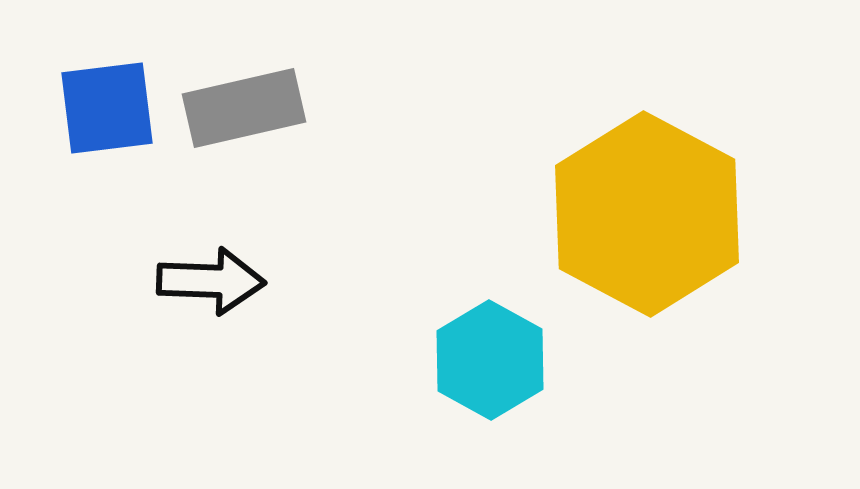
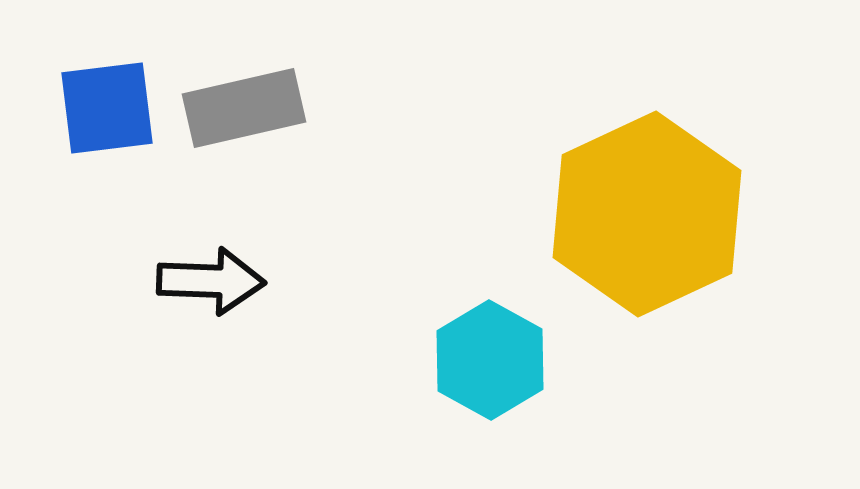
yellow hexagon: rotated 7 degrees clockwise
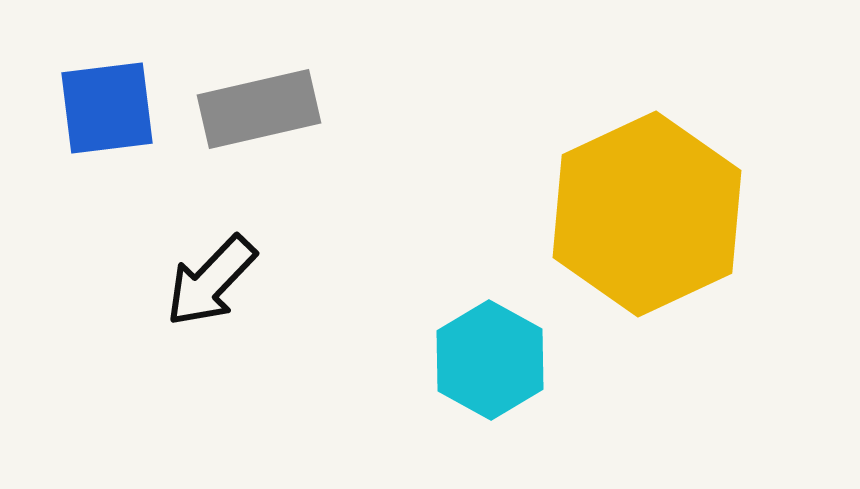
gray rectangle: moved 15 px right, 1 px down
black arrow: rotated 132 degrees clockwise
